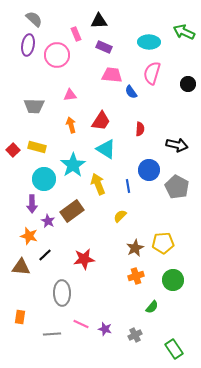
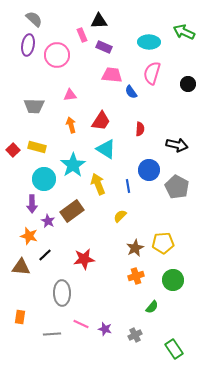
pink rectangle at (76, 34): moved 6 px right, 1 px down
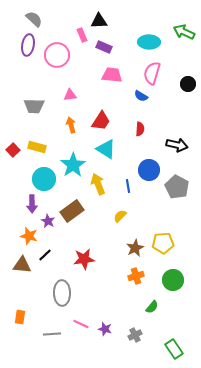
blue semicircle at (131, 92): moved 10 px right, 4 px down; rotated 24 degrees counterclockwise
brown triangle at (21, 267): moved 1 px right, 2 px up
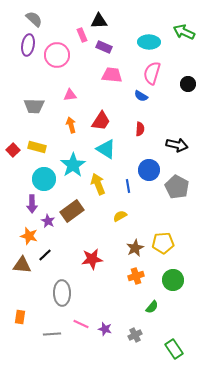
yellow semicircle at (120, 216): rotated 16 degrees clockwise
red star at (84, 259): moved 8 px right
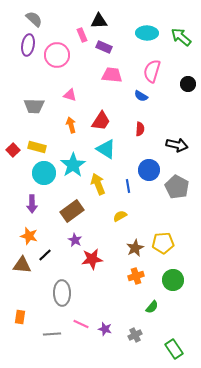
green arrow at (184, 32): moved 3 px left, 5 px down; rotated 15 degrees clockwise
cyan ellipse at (149, 42): moved 2 px left, 9 px up
pink semicircle at (152, 73): moved 2 px up
pink triangle at (70, 95): rotated 24 degrees clockwise
cyan circle at (44, 179): moved 6 px up
purple star at (48, 221): moved 27 px right, 19 px down
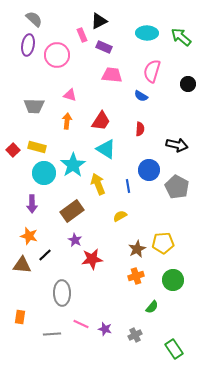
black triangle at (99, 21): rotated 24 degrees counterclockwise
orange arrow at (71, 125): moved 4 px left, 4 px up; rotated 21 degrees clockwise
brown star at (135, 248): moved 2 px right, 1 px down
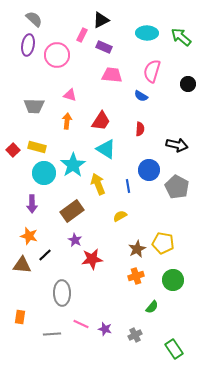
black triangle at (99, 21): moved 2 px right, 1 px up
pink rectangle at (82, 35): rotated 48 degrees clockwise
yellow pentagon at (163, 243): rotated 15 degrees clockwise
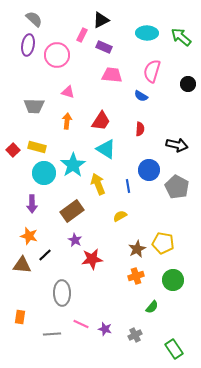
pink triangle at (70, 95): moved 2 px left, 3 px up
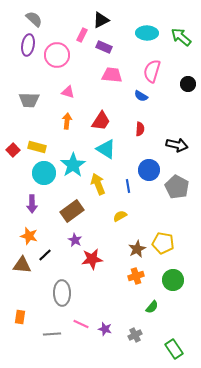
gray trapezoid at (34, 106): moved 5 px left, 6 px up
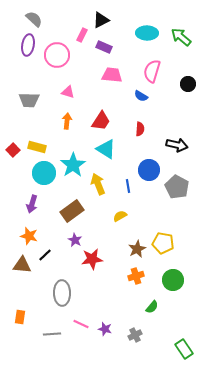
purple arrow at (32, 204): rotated 18 degrees clockwise
green rectangle at (174, 349): moved 10 px right
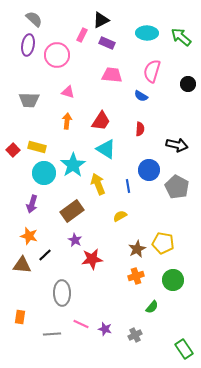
purple rectangle at (104, 47): moved 3 px right, 4 px up
